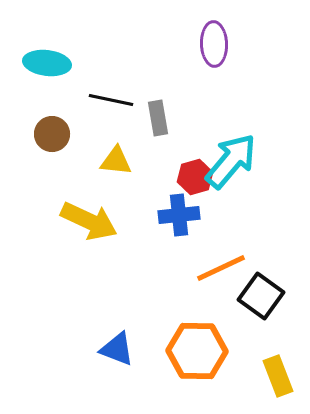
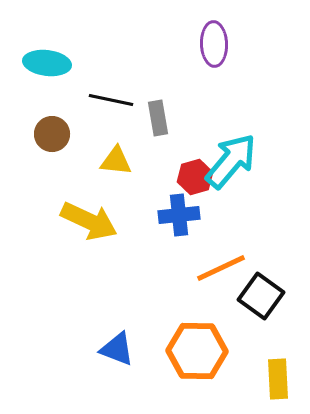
yellow rectangle: moved 3 px down; rotated 18 degrees clockwise
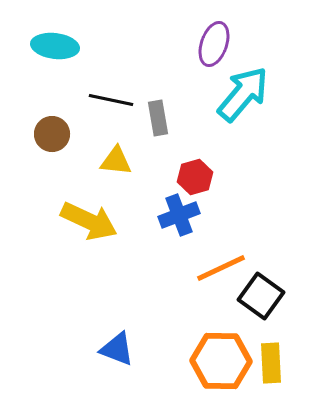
purple ellipse: rotated 21 degrees clockwise
cyan ellipse: moved 8 px right, 17 px up
cyan arrow: moved 12 px right, 67 px up
blue cross: rotated 15 degrees counterclockwise
orange hexagon: moved 24 px right, 10 px down
yellow rectangle: moved 7 px left, 16 px up
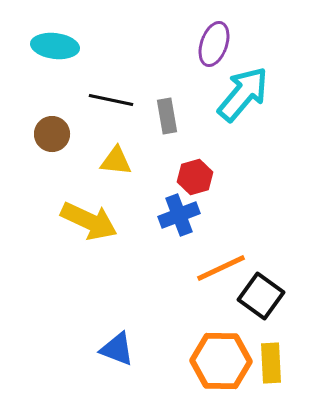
gray rectangle: moved 9 px right, 2 px up
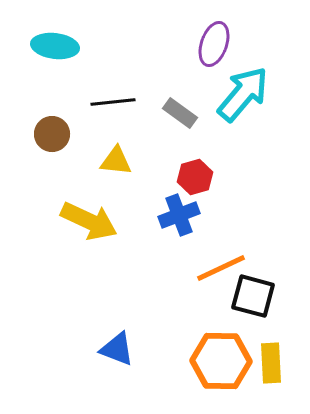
black line: moved 2 px right, 2 px down; rotated 18 degrees counterclockwise
gray rectangle: moved 13 px right, 3 px up; rotated 44 degrees counterclockwise
black square: moved 8 px left; rotated 21 degrees counterclockwise
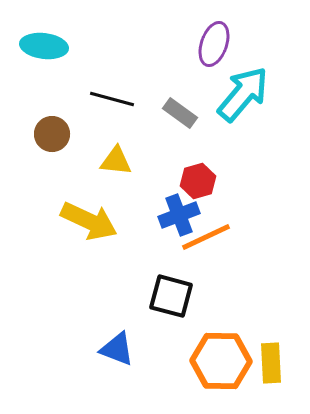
cyan ellipse: moved 11 px left
black line: moved 1 px left, 3 px up; rotated 21 degrees clockwise
red hexagon: moved 3 px right, 4 px down
orange line: moved 15 px left, 31 px up
black square: moved 82 px left
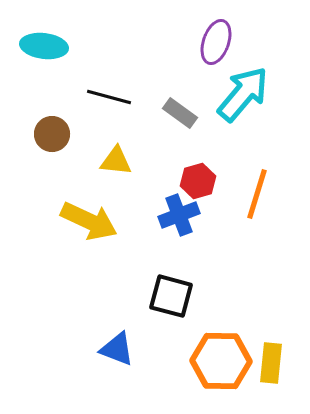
purple ellipse: moved 2 px right, 2 px up
black line: moved 3 px left, 2 px up
orange line: moved 51 px right, 43 px up; rotated 48 degrees counterclockwise
yellow rectangle: rotated 9 degrees clockwise
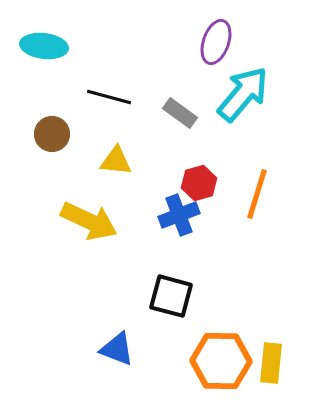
red hexagon: moved 1 px right, 2 px down
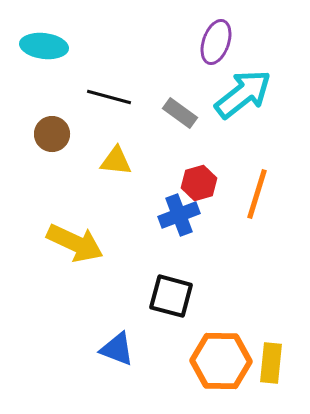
cyan arrow: rotated 12 degrees clockwise
yellow arrow: moved 14 px left, 22 px down
